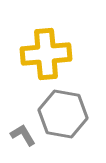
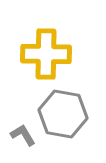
yellow cross: rotated 6 degrees clockwise
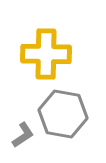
gray L-shape: rotated 88 degrees clockwise
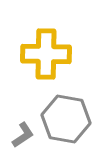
gray hexagon: moved 3 px right, 5 px down
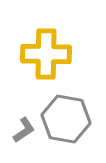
gray L-shape: moved 1 px right, 5 px up
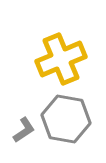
yellow cross: moved 15 px right, 5 px down; rotated 24 degrees counterclockwise
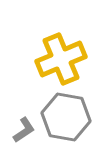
gray hexagon: moved 2 px up
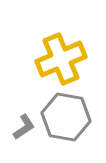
gray L-shape: moved 3 px up
